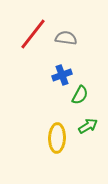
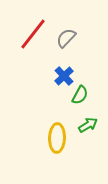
gray semicircle: rotated 55 degrees counterclockwise
blue cross: moved 2 px right, 1 px down; rotated 24 degrees counterclockwise
green arrow: moved 1 px up
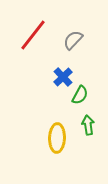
red line: moved 1 px down
gray semicircle: moved 7 px right, 2 px down
blue cross: moved 1 px left, 1 px down
green arrow: rotated 66 degrees counterclockwise
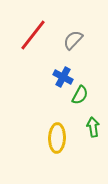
blue cross: rotated 18 degrees counterclockwise
green arrow: moved 5 px right, 2 px down
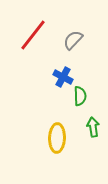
green semicircle: moved 1 px down; rotated 30 degrees counterclockwise
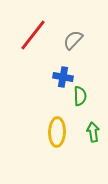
blue cross: rotated 18 degrees counterclockwise
green arrow: moved 5 px down
yellow ellipse: moved 6 px up
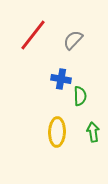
blue cross: moved 2 px left, 2 px down
